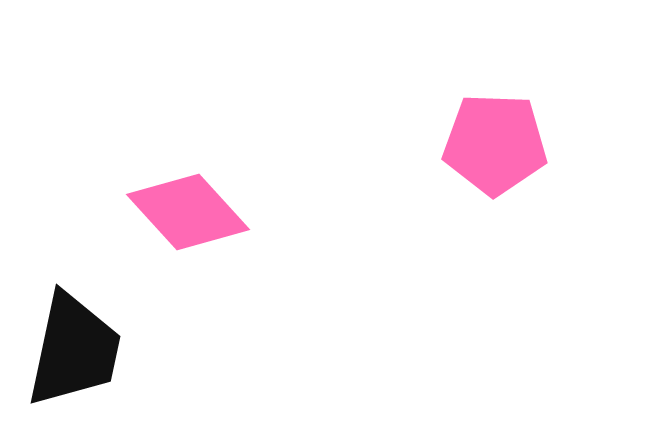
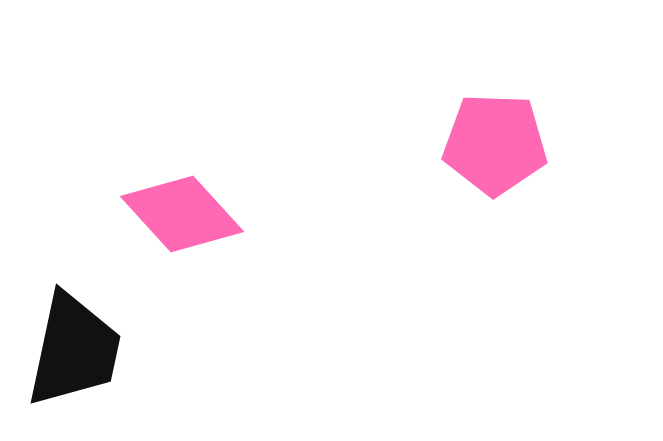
pink diamond: moved 6 px left, 2 px down
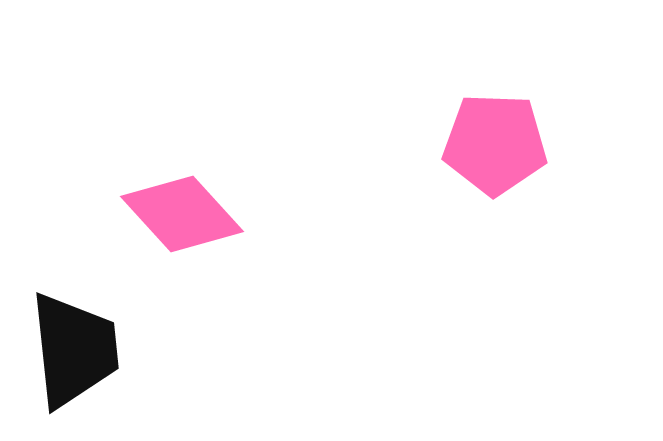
black trapezoid: rotated 18 degrees counterclockwise
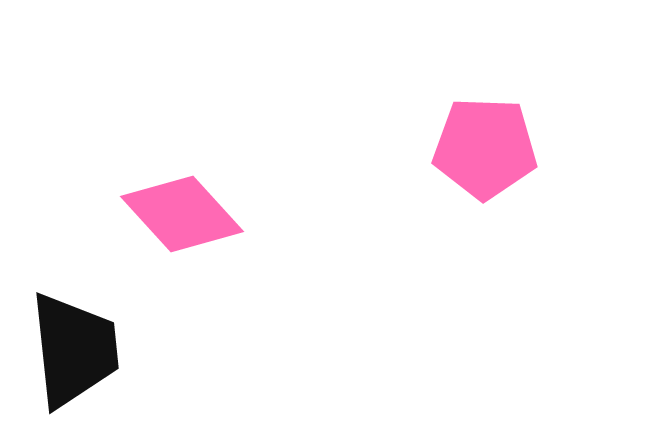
pink pentagon: moved 10 px left, 4 px down
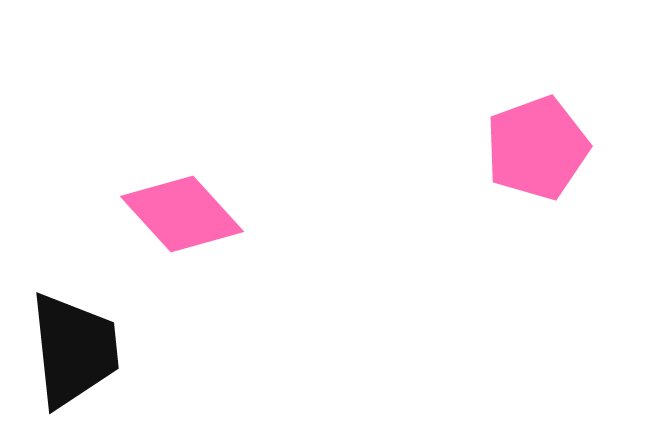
pink pentagon: moved 52 px right; rotated 22 degrees counterclockwise
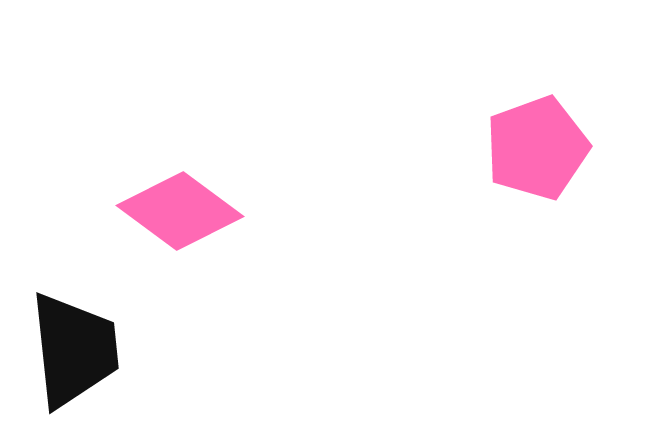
pink diamond: moved 2 px left, 3 px up; rotated 11 degrees counterclockwise
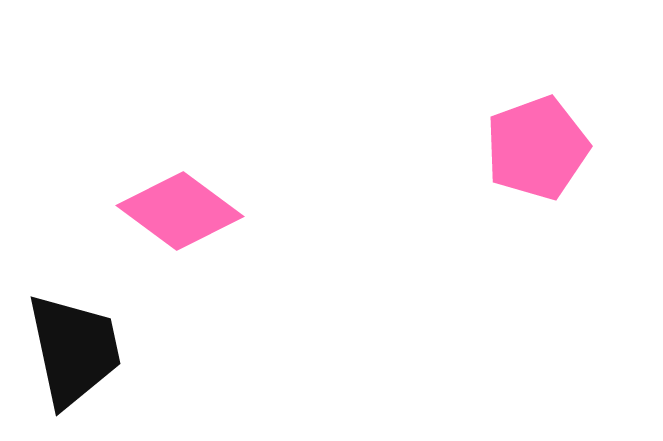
black trapezoid: rotated 6 degrees counterclockwise
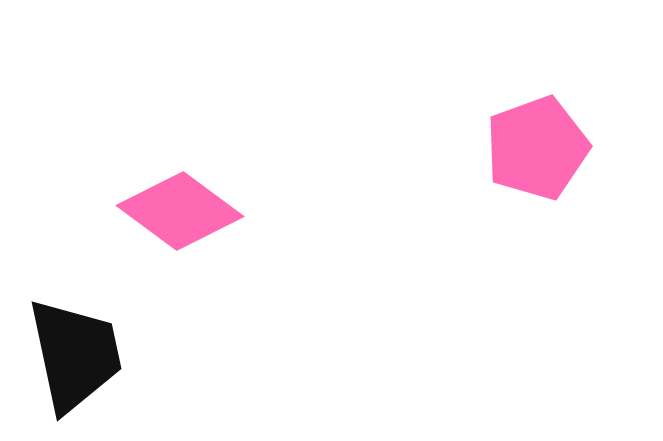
black trapezoid: moved 1 px right, 5 px down
